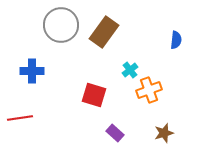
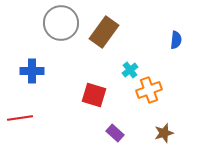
gray circle: moved 2 px up
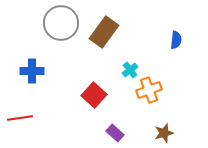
red square: rotated 25 degrees clockwise
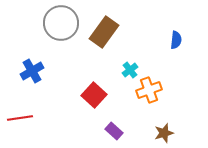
blue cross: rotated 30 degrees counterclockwise
purple rectangle: moved 1 px left, 2 px up
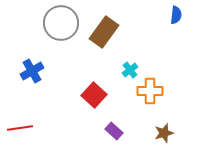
blue semicircle: moved 25 px up
orange cross: moved 1 px right, 1 px down; rotated 20 degrees clockwise
red line: moved 10 px down
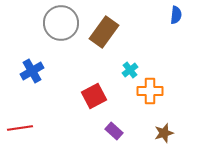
red square: moved 1 px down; rotated 20 degrees clockwise
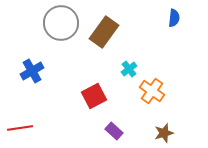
blue semicircle: moved 2 px left, 3 px down
cyan cross: moved 1 px left, 1 px up
orange cross: moved 2 px right; rotated 35 degrees clockwise
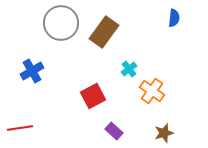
red square: moved 1 px left
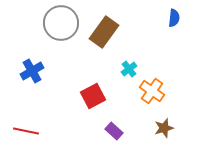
red line: moved 6 px right, 3 px down; rotated 20 degrees clockwise
brown star: moved 5 px up
